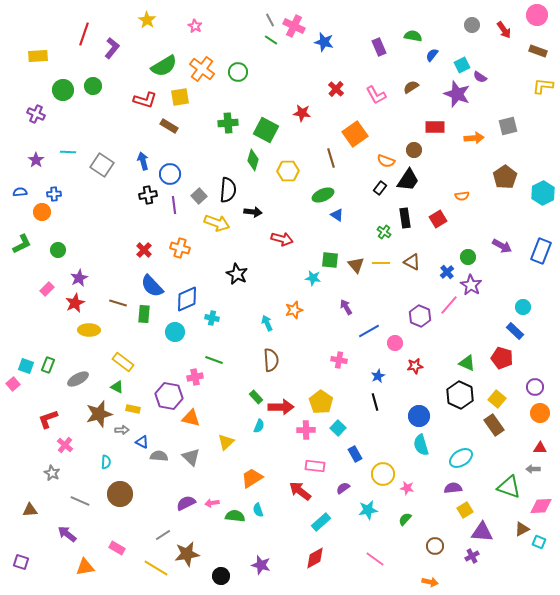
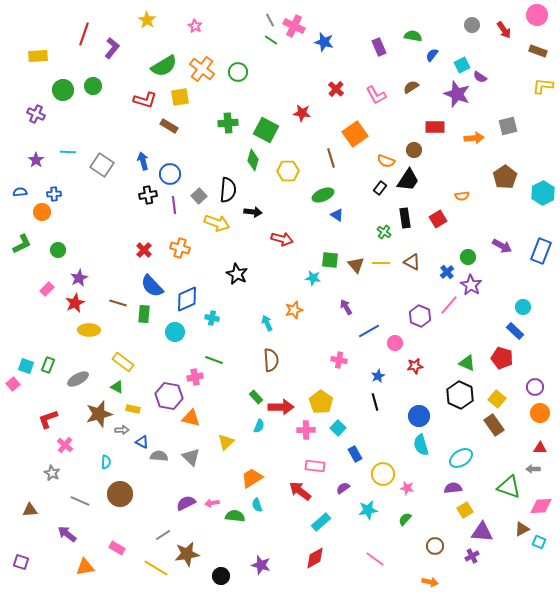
cyan semicircle at (258, 510): moved 1 px left, 5 px up
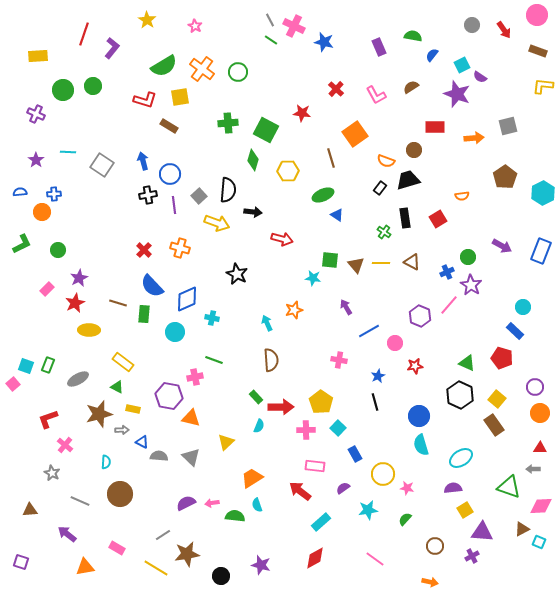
black trapezoid at (408, 180): rotated 140 degrees counterclockwise
blue cross at (447, 272): rotated 16 degrees clockwise
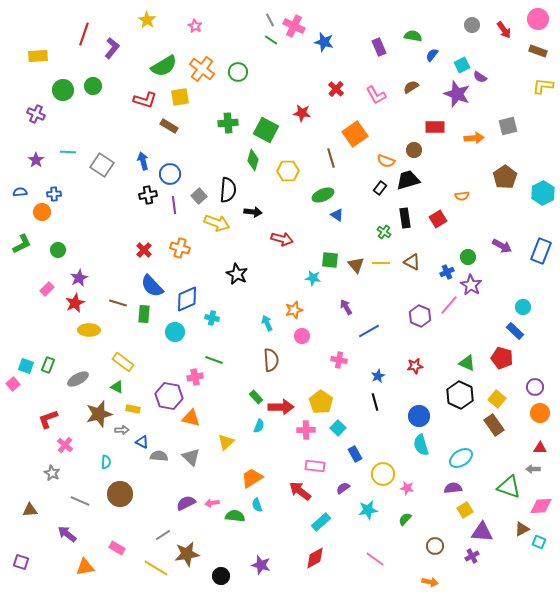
pink circle at (537, 15): moved 1 px right, 4 px down
pink circle at (395, 343): moved 93 px left, 7 px up
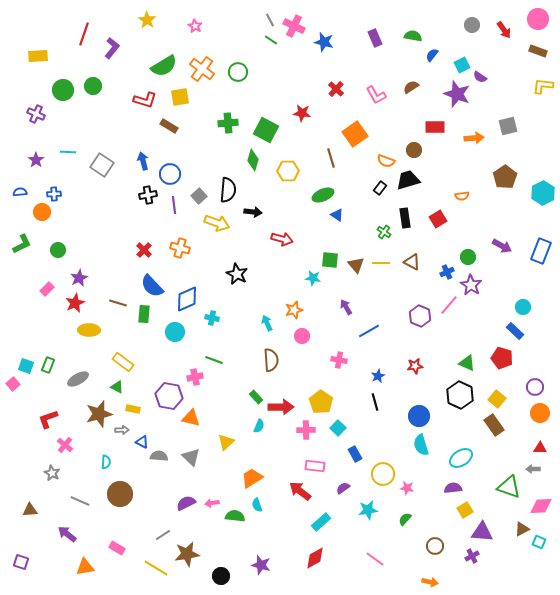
purple rectangle at (379, 47): moved 4 px left, 9 px up
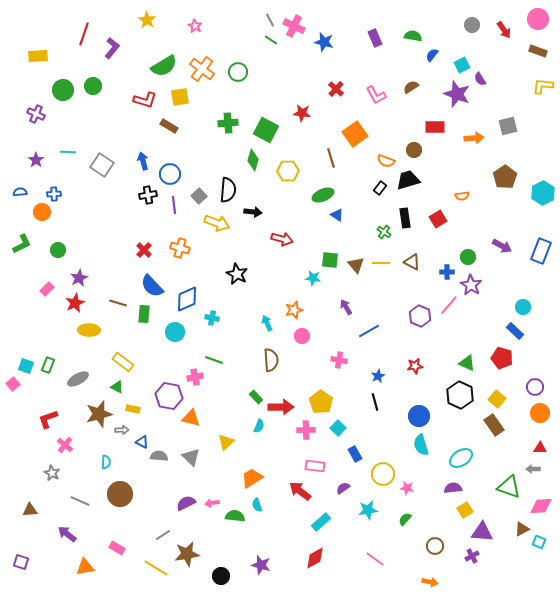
purple semicircle at (480, 77): moved 2 px down; rotated 24 degrees clockwise
blue cross at (447, 272): rotated 24 degrees clockwise
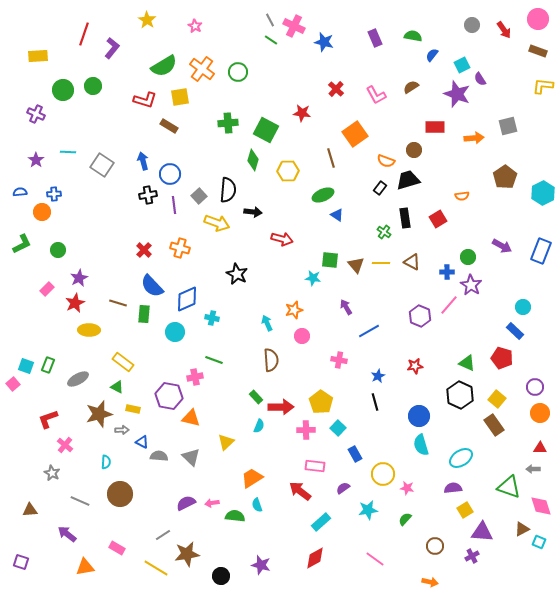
pink diamond at (541, 506): rotated 75 degrees clockwise
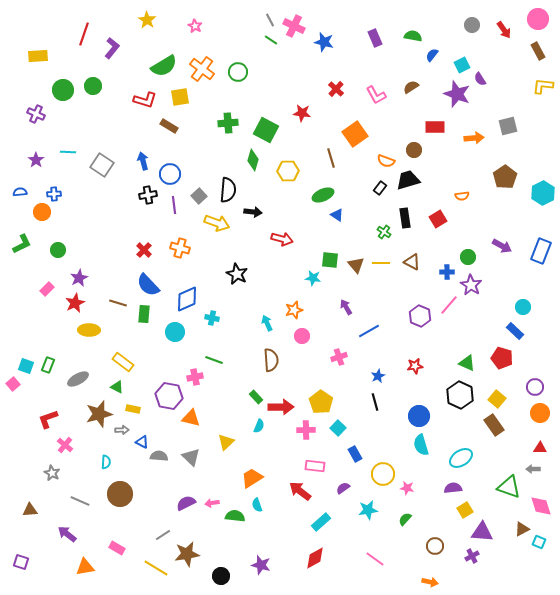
brown rectangle at (538, 51): rotated 42 degrees clockwise
blue semicircle at (152, 286): moved 4 px left, 1 px up
pink cross at (339, 360): moved 3 px up; rotated 28 degrees counterclockwise
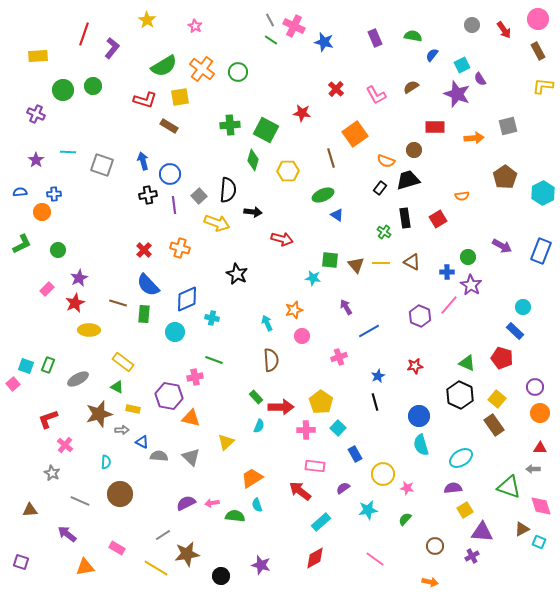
green cross at (228, 123): moved 2 px right, 2 px down
gray square at (102, 165): rotated 15 degrees counterclockwise
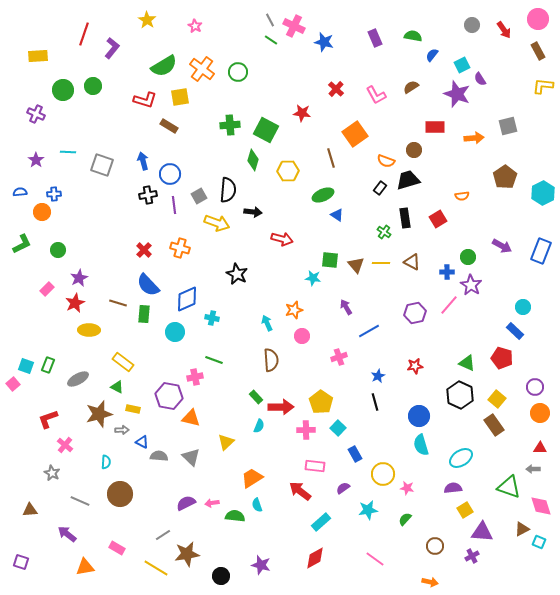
gray square at (199, 196): rotated 14 degrees clockwise
purple hexagon at (420, 316): moved 5 px left, 3 px up; rotated 25 degrees clockwise
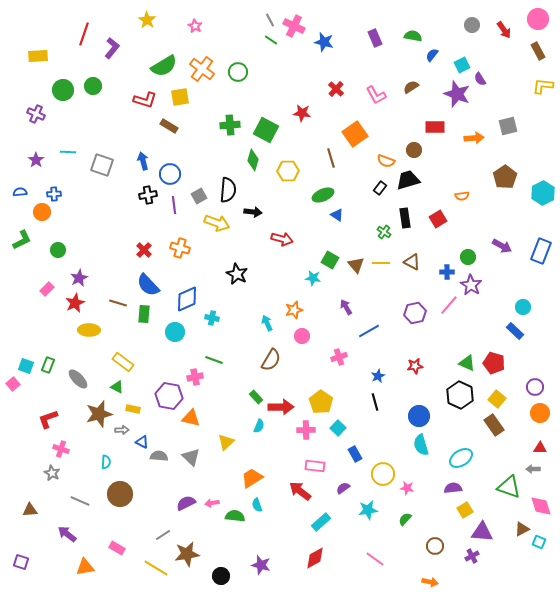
green L-shape at (22, 244): moved 4 px up
green square at (330, 260): rotated 24 degrees clockwise
red pentagon at (502, 358): moved 8 px left, 5 px down
brown semicircle at (271, 360): rotated 35 degrees clockwise
gray ellipse at (78, 379): rotated 75 degrees clockwise
pink cross at (65, 445): moved 4 px left, 4 px down; rotated 21 degrees counterclockwise
